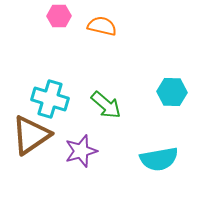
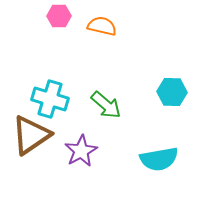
purple star: rotated 12 degrees counterclockwise
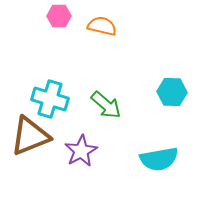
brown triangle: moved 1 px left, 1 px down; rotated 12 degrees clockwise
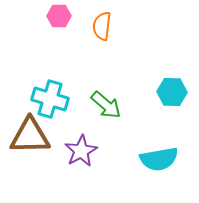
orange semicircle: rotated 96 degrees counterclockwise
brown triangle: rotated 21 degrees clockwise
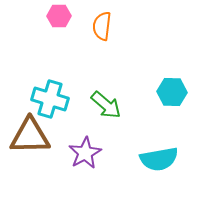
purple star: moved 4 px right, 2 px down
